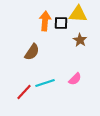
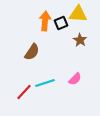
black square: rotated 24 degrees counterclockwise
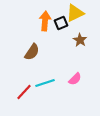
yellow triangle: moved 3 px left, 1 px up; rotated 30 degrees counterclockwise
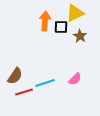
black square: moved 4 px down; rotated 24 degrees clockwise
brown star: moved 4 px up
brown semicircle: moved 17 px left, 24 px down
red line: rotated 30 degrees clockwise
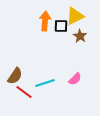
yellow triangle: moved 3 px down
black square: moved 1 px up
red line: rotated 54 degrees clockwise
